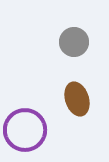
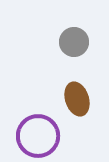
purple circle: moved 13 px right, 6 px down
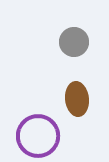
brown ellipse: rotated 12 degrees clockwise
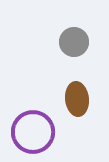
purple circle: moved 5 px left, 4 px up
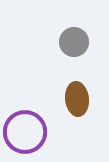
purple circle: moved 8 px left
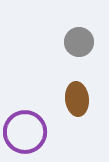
gray circle: moved 5 px right
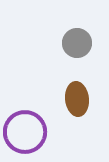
gray circle: moved 2 px left, 1 px down
